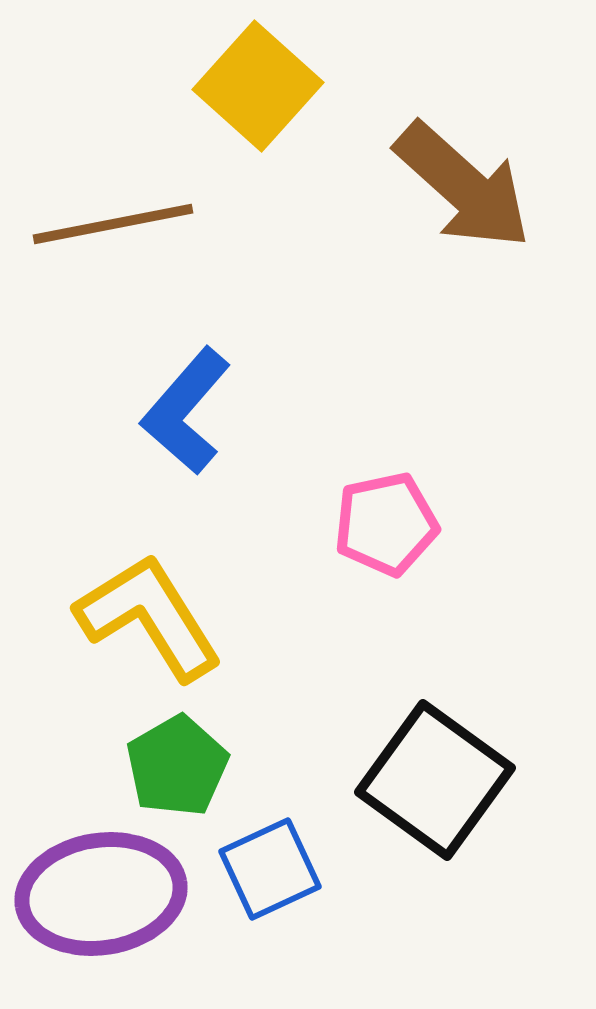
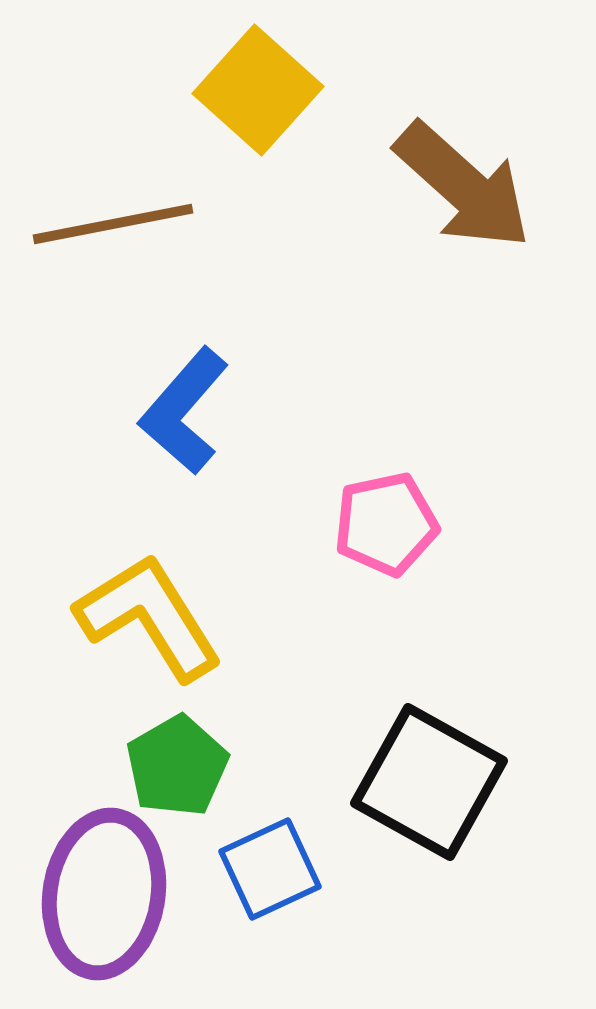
yellow square: moved 4 px down
blue L-shape: moved 2 px left
black square: moved 6 px left, 2 px down; rotated 7 degrees counterclockwise
purple ellipse: moved 3 px right; rotated 72 degrees counterclockwise
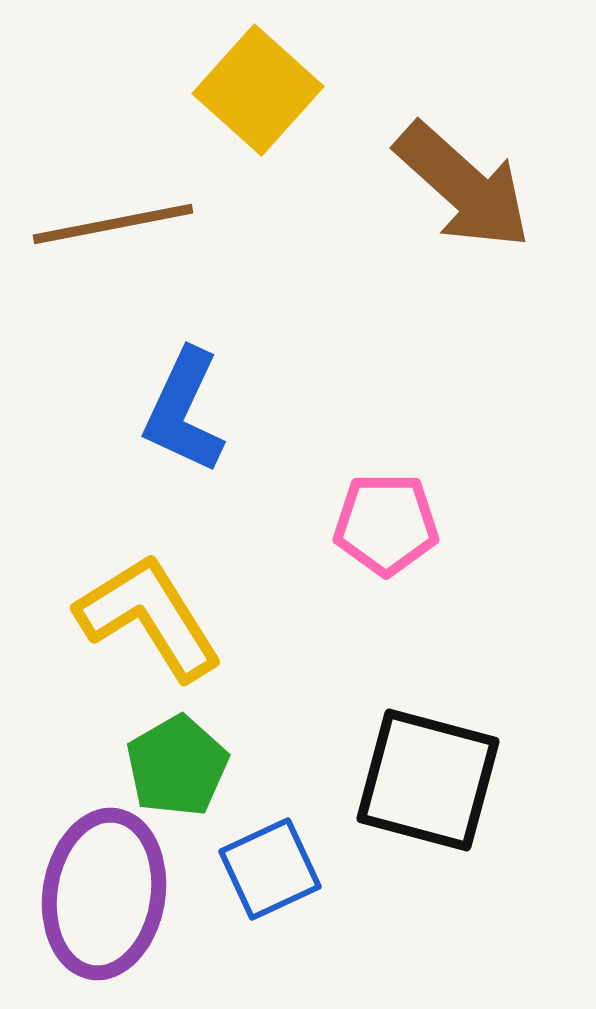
blue L-shape: rotated 16 degrees counterclockwise
pink pentagon: rotated 12 degrees clockwise
black square: moved 1 px left, 2 px up; rotated 14 degrees counterclockwise
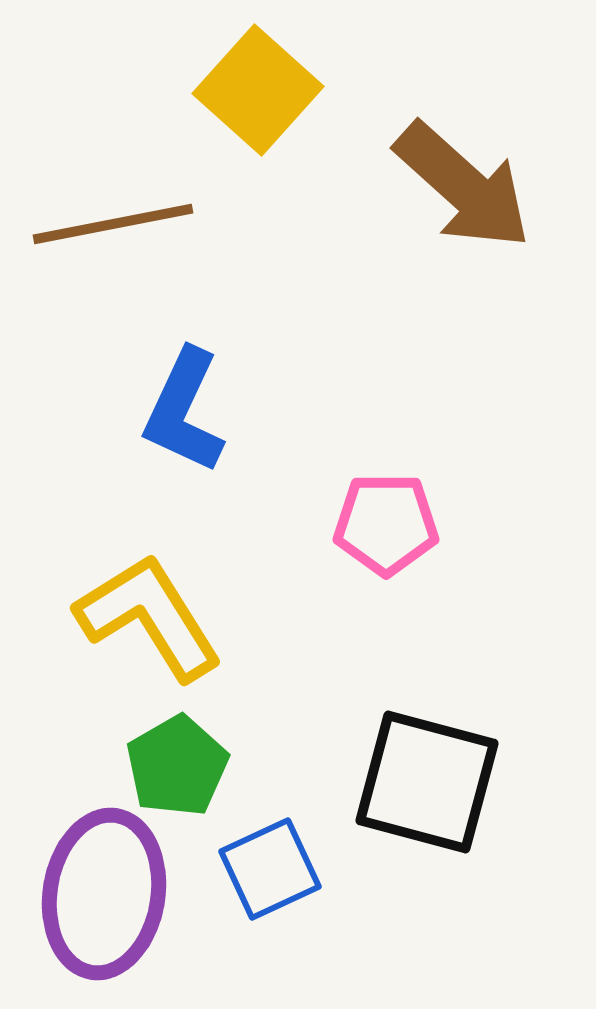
black square: moved 1 px left, 2 px down
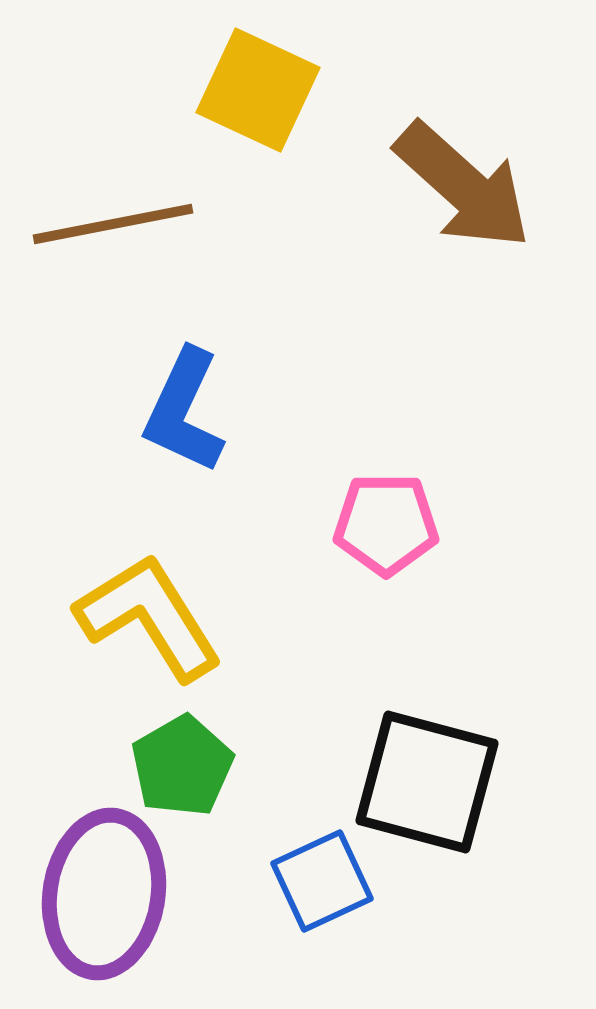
yellow square: rotated 17 degrees counterclockwise
green pentagon: moved 5 px right
blue square: moved 52 px right, 12 px down
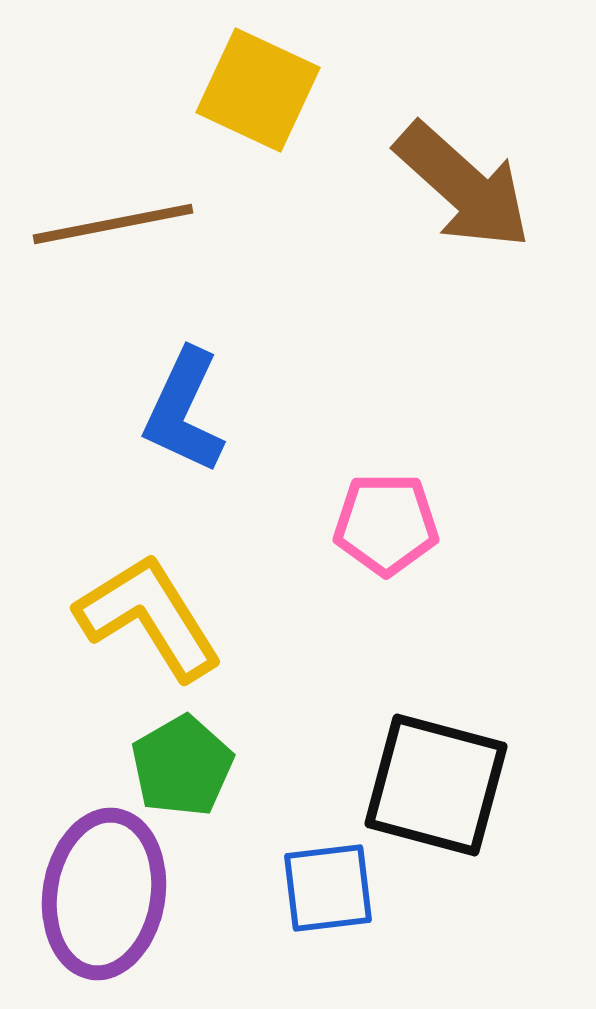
black square: moved 9 px right, 3 px down
blue square: moved 6 px right, 7 px down; rotated 18 degrees clockwise
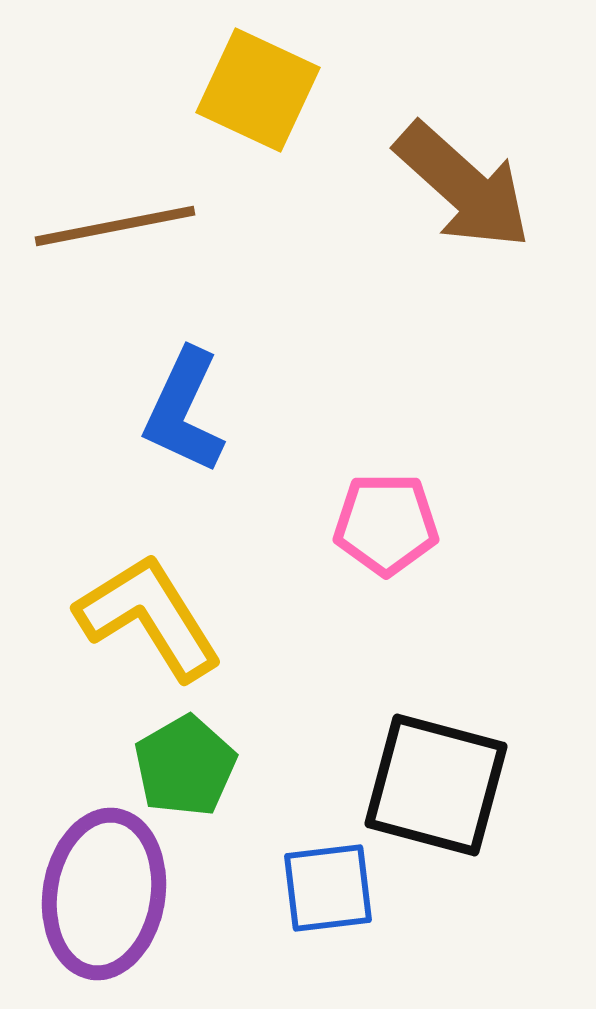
brown line: moved 2 px right, 2 px down
green pentagon: moved 3 px right
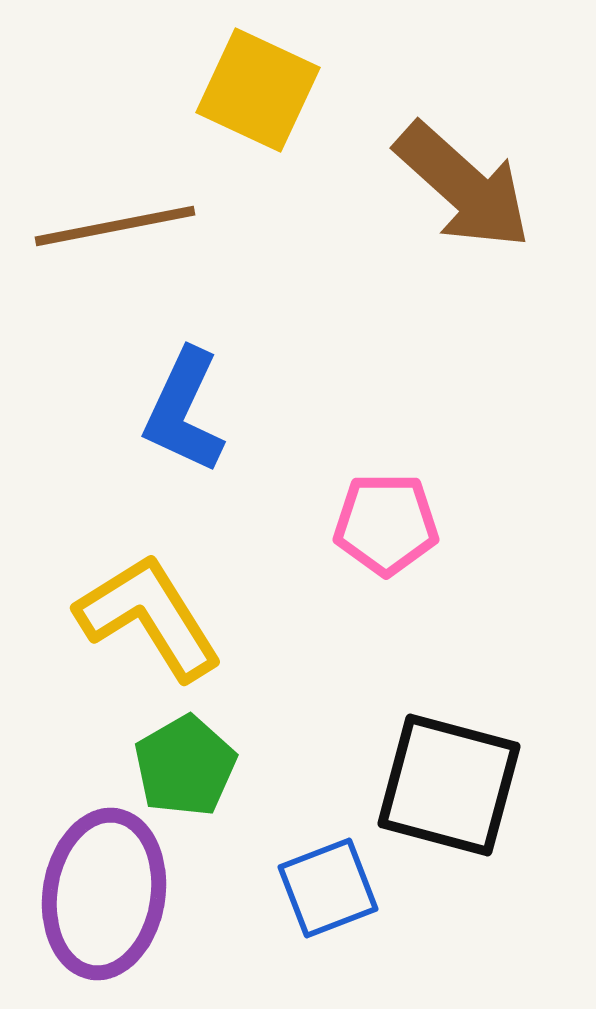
black square: moved 13 px right
blue square: rotated 14 degrees counterclockwise
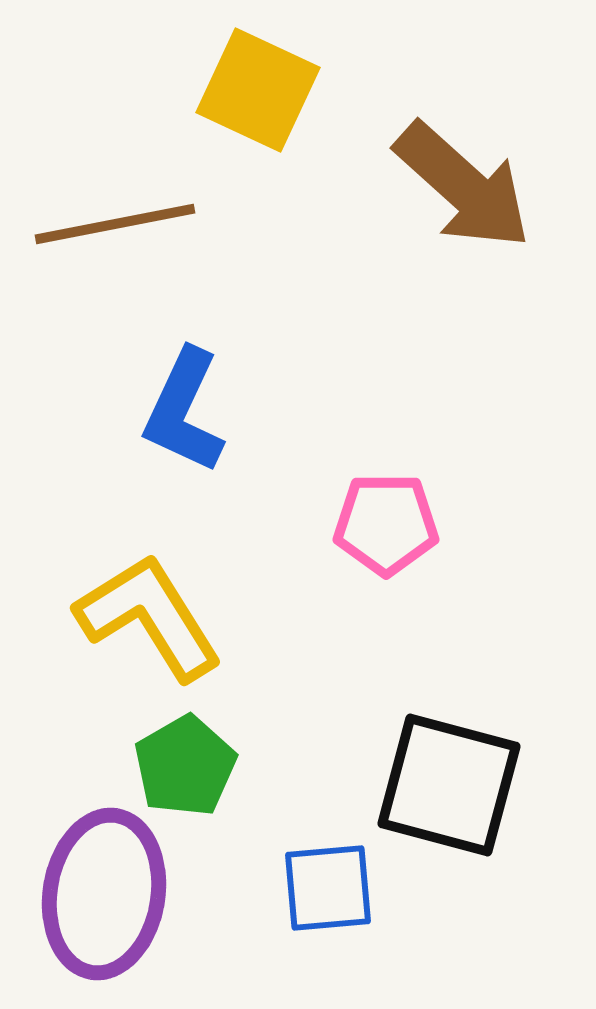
brown line: moved 2 px up
blue square: rotated 16 degrees clockwise
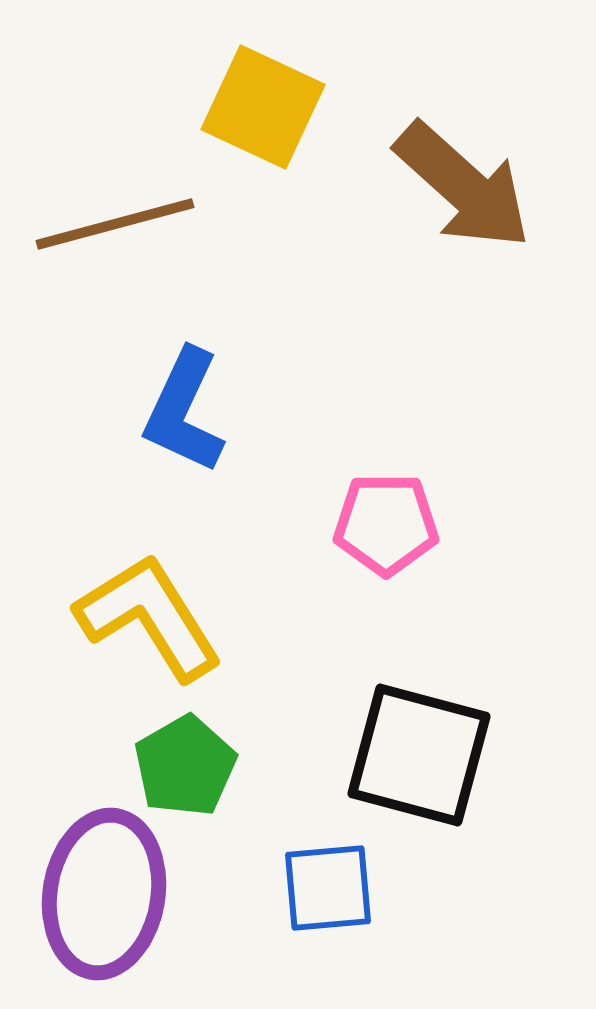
yellow square: moved 5 px right, 17 px down
brown line: rotated 4 degrees counterclockwise
black square: moved 30 px left, 30 px up
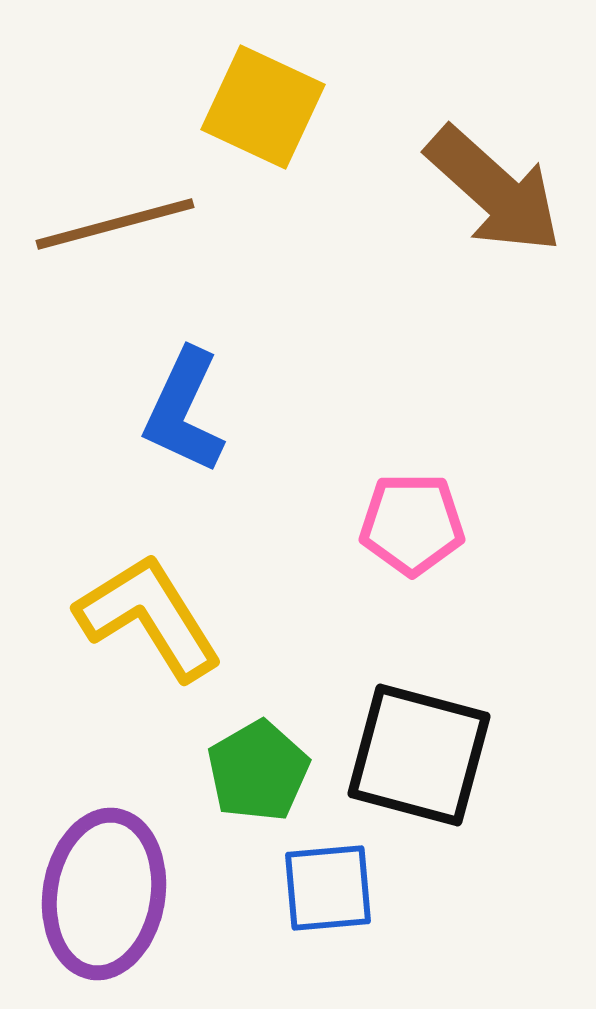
brown arrow: moved 31 px right, 4 px down
pink pentagon: moved 26 px right
green pentagon: moved 73 px right, 5 px down
